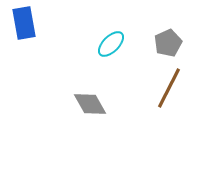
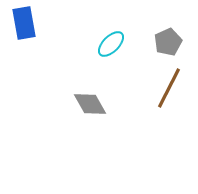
gray pentagon: moved 1 px up
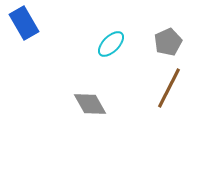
blue rectangle: rotated 20 degrees counterclockwise
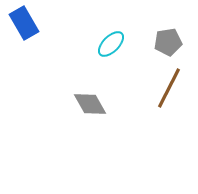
gray pentagon: rotated 16 degrees clockwise
